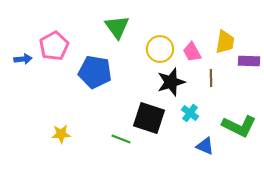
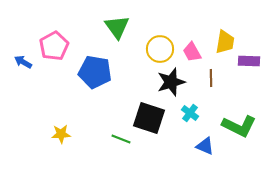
blue arrow: moved 3 px down; rotated 144 degrees counterclockwise
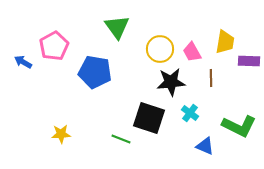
black star: rotated 12 degrees clockwise
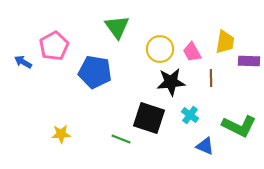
cyan cross: moved 2 px down
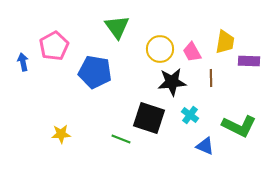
blue arrow: rotated 48 degrees clockwise
black star: moved 1 px right
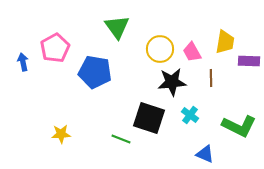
pink pentagon: moved 1 px right, 2 px down
blue triangle: moved 8 px down
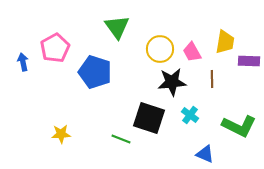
blue pentagon: rotated 8 degrees clockwise
brown line: moved 1 px right, 1 px down
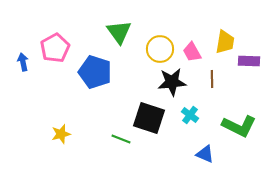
green triangle: moved 2 px right, 5 px down
yellow star: rotated 12 degrees counterclockwise
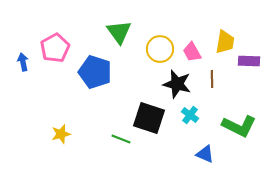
black star: moved 5 px right, 2 px down; rotated 20 degrees clockwise
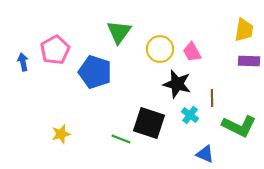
green triangle: rotated 12 degrees clockwise
yellow trapezoid: moved 19 px right, 12 px up
pink pentagon: moved 2 px down
brown line: moved 19 px down
black square: moved 5 px down
